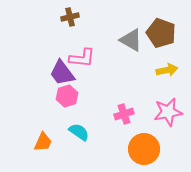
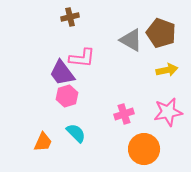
cyan semicircle: moved 3 px left, 1 px down; rotated 10 degrees clockwise
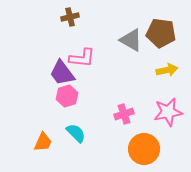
brown pentagon: rotated 12 degrees counterclockwise
